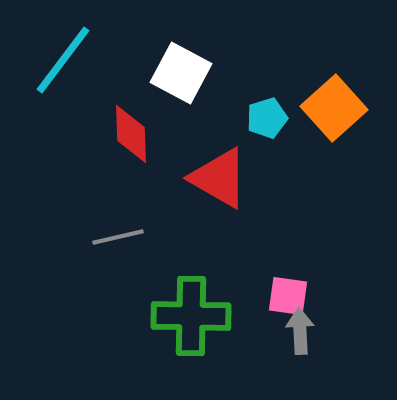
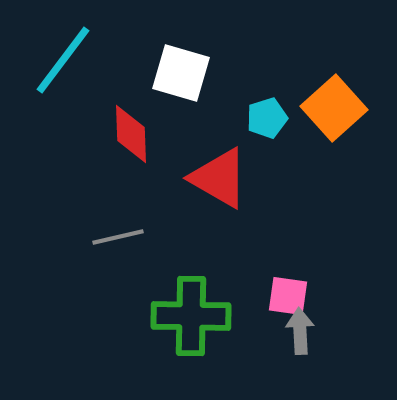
white square: rotated 12 degrees counterclockwise
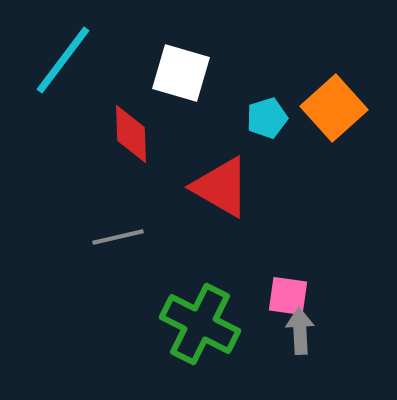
red triangle: moved 2 px right, 9 px down
green cross: moved 9 px right, 8 px down; rotated 26 degrees clockwise
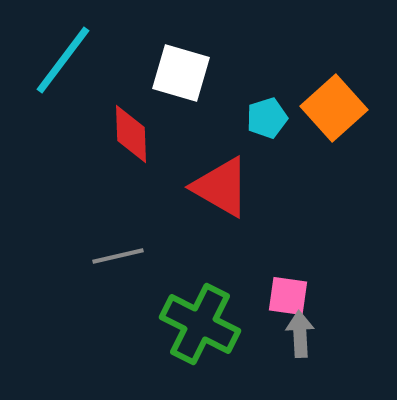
gray line: moved 19 px down
gray arrow: moved 3 px down
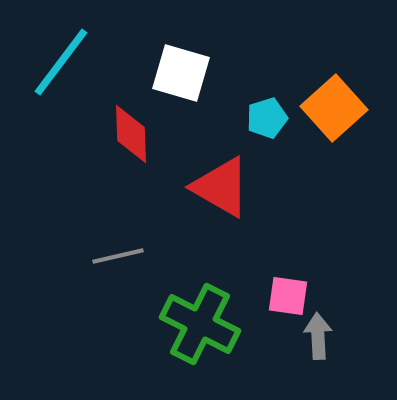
cyan line: moved 2 px left, 2 px down
gray arrow: moved 18 px right, 2 px down
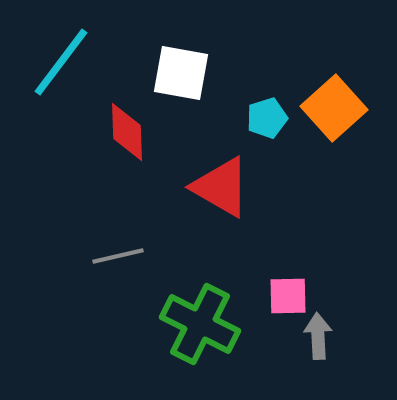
white square: rotated 6 degrees counterclockwise
red diamond: moved 4 px left, 2 px up
pink square: rotated 9 degrees counterclockwise
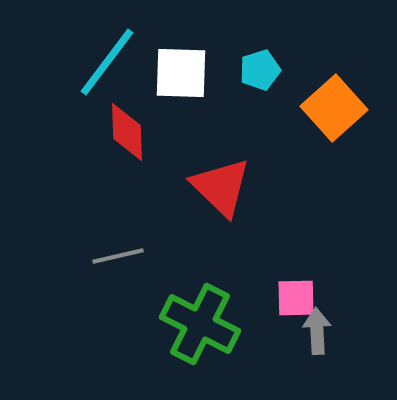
cyan line: moved 46 px right
white square: rotated 8 degrees counterclockwise
cyan pentagon: moved 7 px left, 48 px up
red triangle: rotated 14 degrees clockwise
pink square: moved 8 px right, 2 px down
gray arrow: moved 1 px left, 5 px up
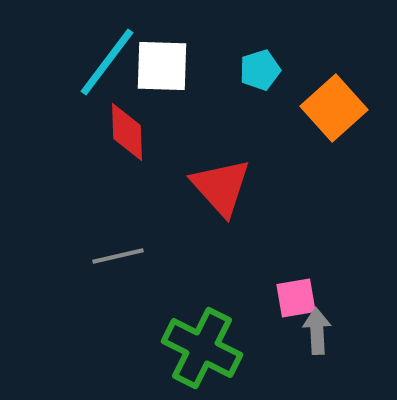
white square: moved 19 px left, 7 px up
red triangle: rotated 4 degrees clockwise
pink square: rotated 9 degrees counterclockwise
green cross: moved 2 px right, 24 px down
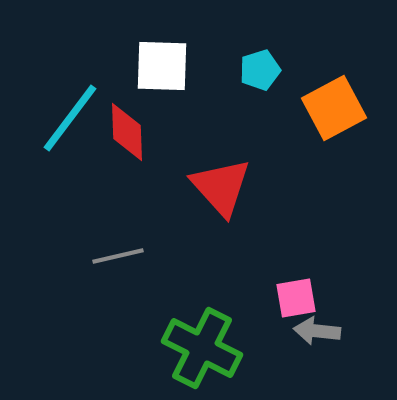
cyan line: moved 37 px left, 56 px down
orange square: rotated 14 degrees clockwise
gray arrow: rotated 81 degrees counterclockwise
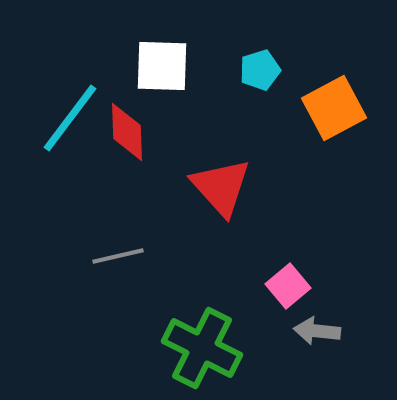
pink square: moved 8 px left, 12 px up; rotated 30 degrees counterclockwise
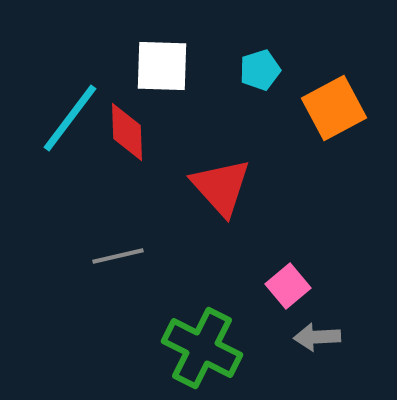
gray arrow: moved 6 px down; rotated 9 degrees counterclockwise
